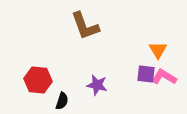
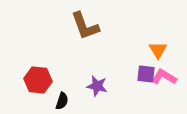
purple star: moved 1 px down
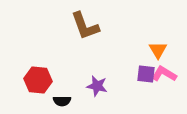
pink L-shape: moved 3 px up
black semicircle: rotated 72 degrees clockwise
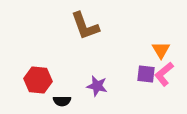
orange triangle: moved 3 px right
pink L-shape: rotated 70 degrees counterclockwise
